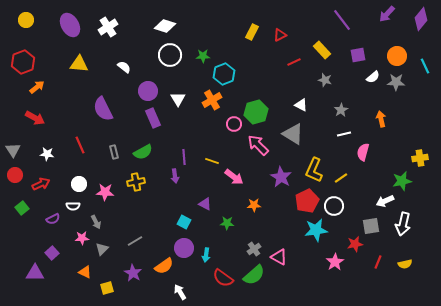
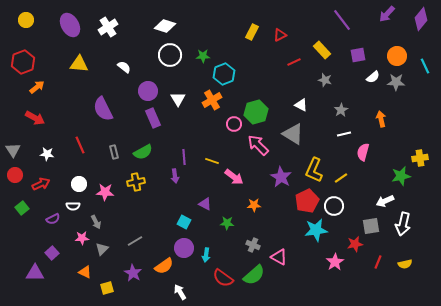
green star at (402, 181): moved 1 px left, 5 px up
gray cross at (254, 249): moved 1 px left, 4 px up; rotated 32 degrees counterclockwise
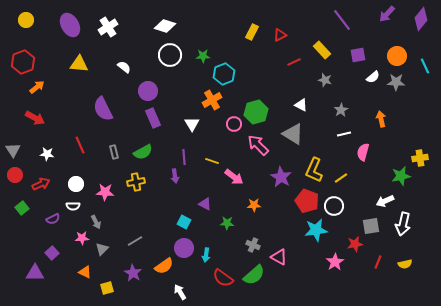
white triangle at (178, 99): moved 14 px right, 25 px down
white circle at (79, 184): moved 3 px left
red pentagon at (307, 201): rotated 25 degrees counterclockwise
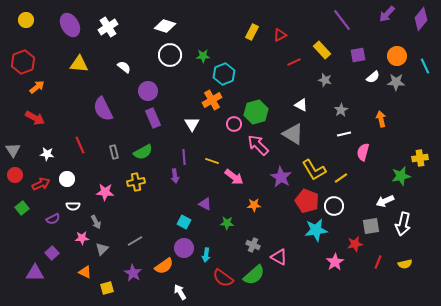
yellow L-shape at (314, 170): rotated 55 degrees counterclockwise
white circle at (76, 184): moved 9 px left, 5 px up
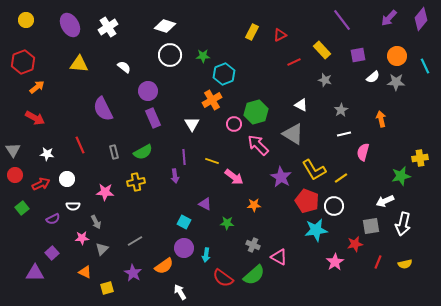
purple arrow at (387, 14): moved 2 px right, 4 px down
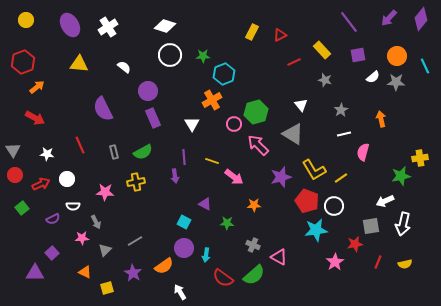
purple line at (342, 20): moved 7 px right, 2 px down
white triangle at (301, 105): rotated 24 degrees clockwise
purple star at (281, 177): rotated 25 degrees clockwise
gray triangle at (102, 249): moved 3 px right, 1 px down
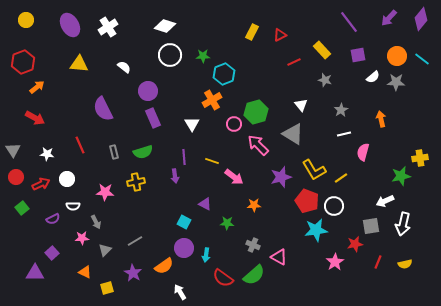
cyan line at (425, 66): moved 3 px left, 7 px up; rotated 28 degrees counterclockwise
green semicircle at (143, 152): rotated 12 degrees clockwise
red circle at (15, 175): moved 1 px right, 2 px down
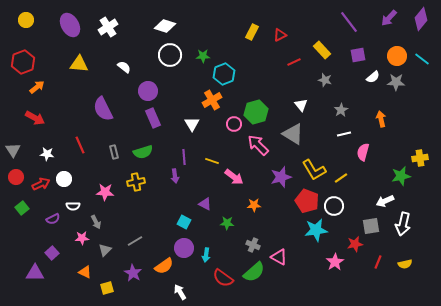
white circle at (67, 179): moved 3 px left
green semicircle at (254, 275): moved 3 px up
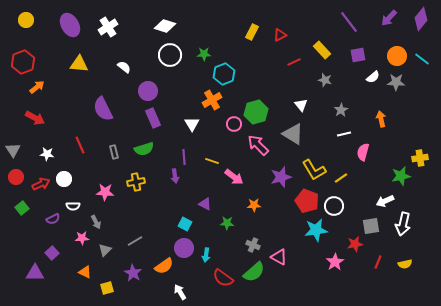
green star at (203, 56): moved 1 px right, 2 px up
green semicircle at (143, 152): moved 1 px right, 3 px up
cyan square at (184, 222): moved 1 px right, 2 px down
